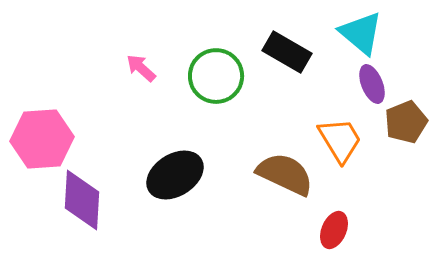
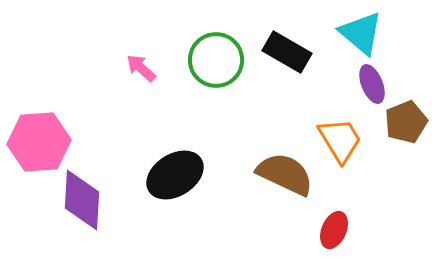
green circle: moved 16 px up
pink hexagon: moved 3 px left, 3 px down
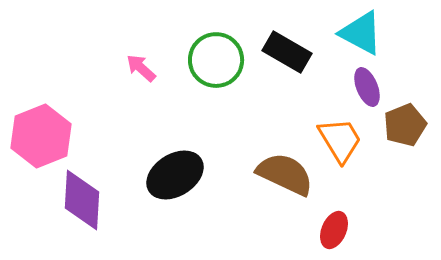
cyan triangle: rotated 12 degrees counterclockwise
purple ellipse: moved 5 px left, 3 px down
brown pentagon: moved 1 px left, 3 px down
pink hexagon: moved 2 px right, 6 px up; rotated 18 degrees counterclockwise
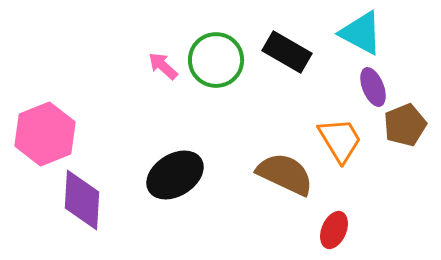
pink arrow: moved 22 px right, 2 px up
purple ellipse: moved 6 px right
pink hexagon: moved 4 px right, 2 px up
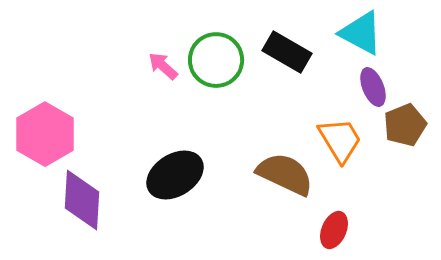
pink hexagon: rotated 8 degrees counterclockwise
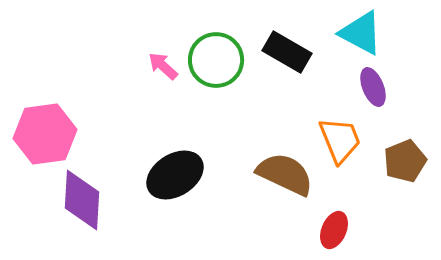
brown pentagon: moved 36 px down
pink hexagon: rotated 22 degrees clockwise
orange trapezoid: rotated 9 degrees clockwise
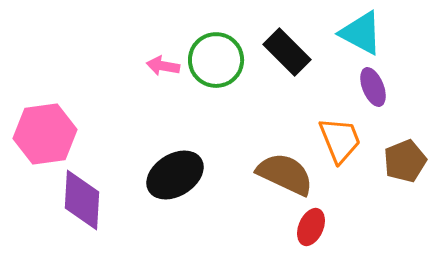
black rectangle: rotated 15 degrees clockwise
pink arrow: rotated 32 degrees counterclockwise
red ellipse: moved 23 px left, 3 px up
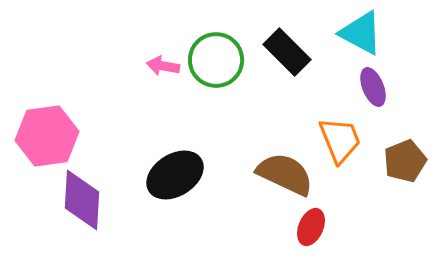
pink hexagon: moved 2 px right, 2 px down
